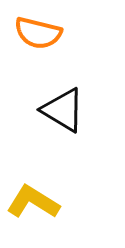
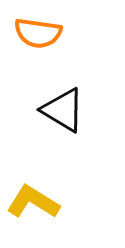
orange semicircle: rotated 6 degrees counterclockwise
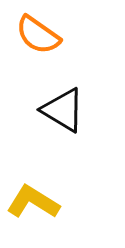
orange semicircle: moved 2 px down; rotated 27 degrees clockwise
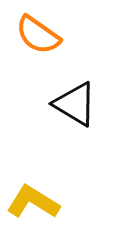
black triangle: moved 12 px right, 6 px up
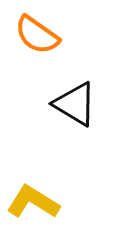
orange semicircle: moved 1 px left
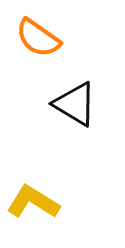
orange semicircle: moved 1 px right, 3 px down
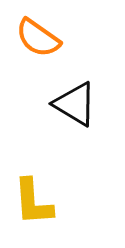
yellow L-shape: rotated 126 degrees counterclockwise
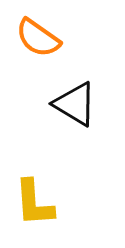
yellow L-shape: moved 1 px right, 1 px down
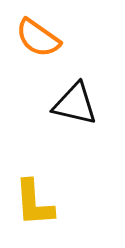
black triangle: rotated 18 degrees counterclockwise
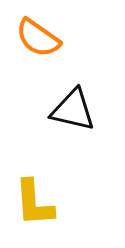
black triangle: moved 2 px left, 6 px down
